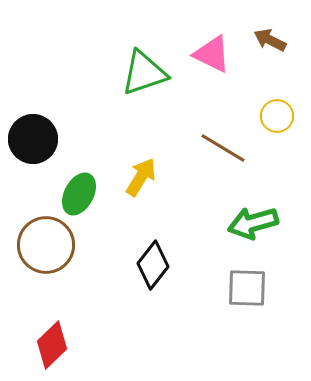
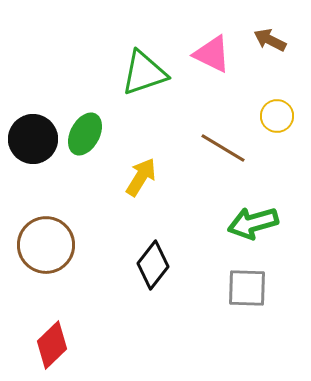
green ellipse: moved 6 px right, 60 px up
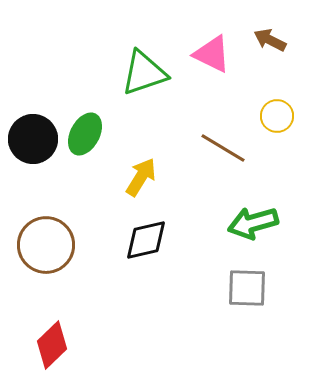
black diamond: moved 7 px left, 25 px up; rotated 39 degrees clockwise
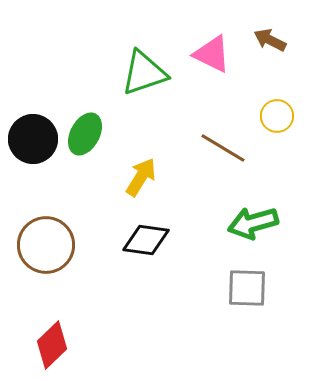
black diamond: rotated 21 degrees clockwise
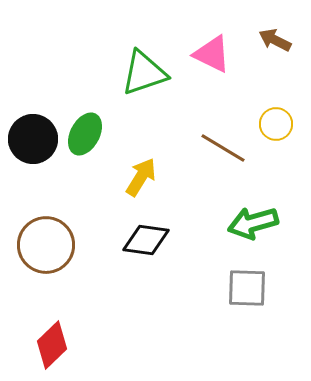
brown arrow: moved 5 px right
yellow circle: moved 1 px left, 8 px down
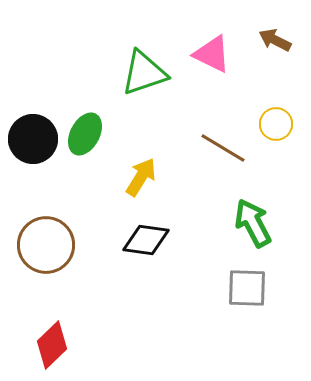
green arrow: rotated 78 degrees clockwise
